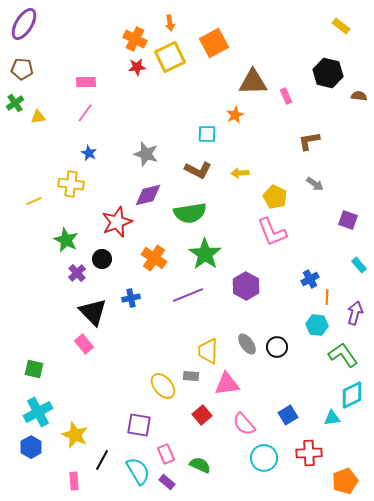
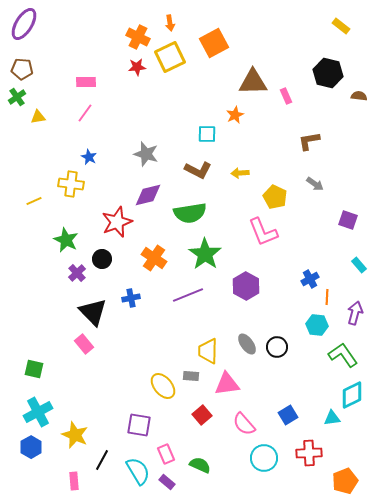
orange cross at (135, 39): moved 3 px right, 2 px up
green cross at (15, 103): moved 2 px right, 6 px up
blue star at (89, 153): moved 4 px down
pink L-shape at (272, 232): moved 9 px left
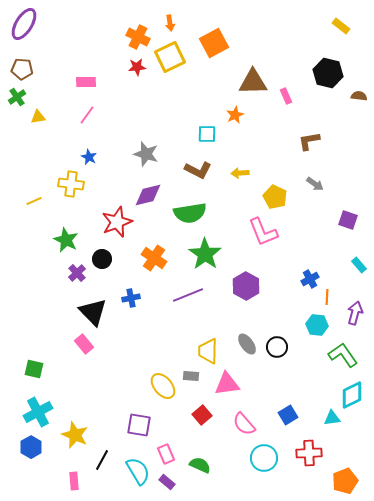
pink line at (85, 113): moved 2 px right, 2 px down
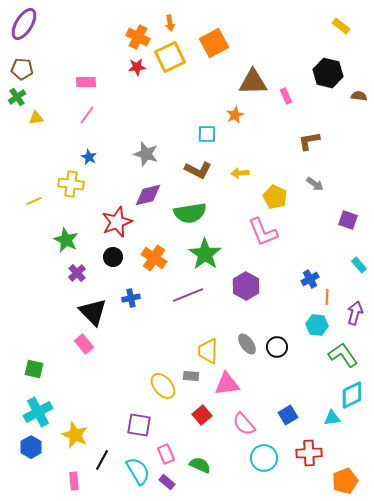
yellow triangle at (38, 117): moved 2 px left, 1 px down
black circle at (102, 259): moved 11 px right, 2 px up
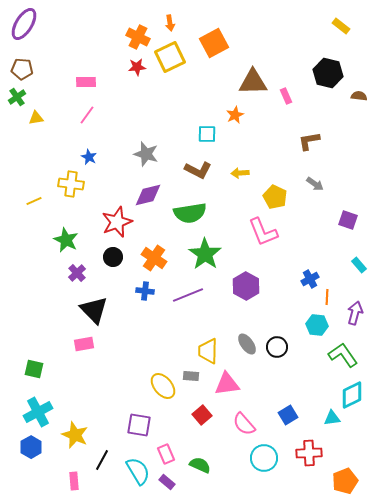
blue cross at (131, 298): moved 14 px right, 7 px up; rotated 18 degrees clockwise
black triangle at (93, 312): moved 1 px right, 2 px up
pink rectangle at (84, 344): rotated 60 degrees counterclockwise
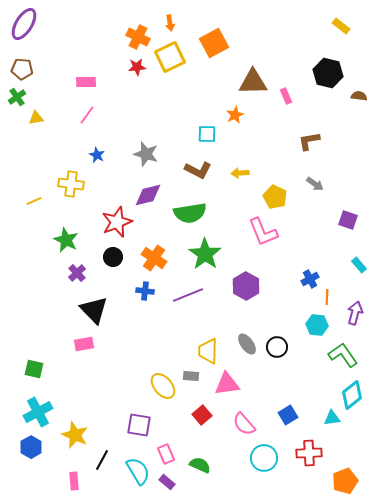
blue star at (89, 157): moved 8 px right, 2 px up
cyan diamond at (352, 395): rotated 12 degrees counterclockwise
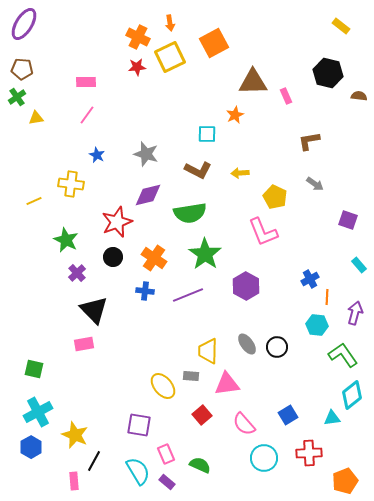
black line at (102, 460): moved 8 px left, 1 px down
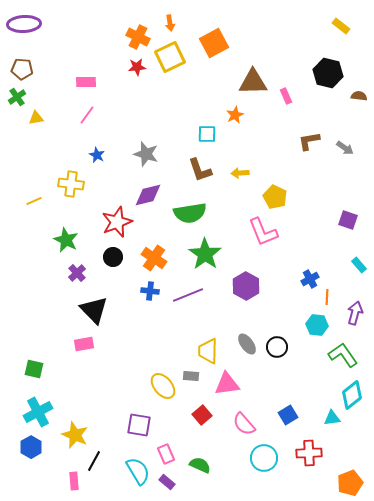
purple ellipse at (24, 24): rotated 56 degrees clockwise
brown L-shape at (198, 170): moved 2 px right; rotated 44 degrees clockwise
gray arrow at (315, 184): moved 30 px right, 36 px up
blue cross at (145, 291): moved 5 px right
orange pentagon at (345, 481): moved 5 px right, 2 px down
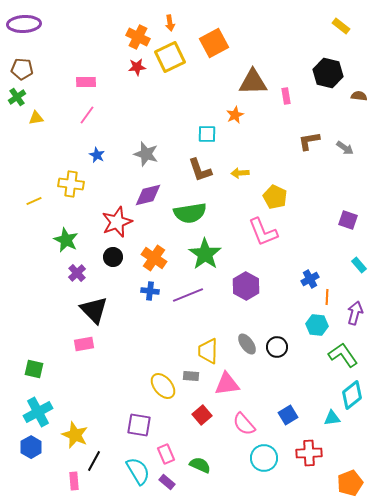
pink rectangle at (286, 96): rotated 14 degrees clockwise
